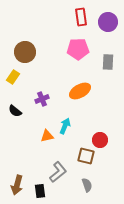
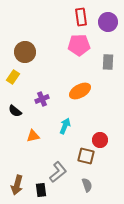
pink pentagon: moved 1 px right, 4 px up
orange triangle: moved 14 px left
black rectangle: moved 1 px right, 1 px up
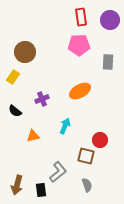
purple circle: moved 2 px right, 2 px up
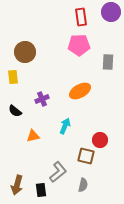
purple circle: moved 1 px right, 8 px up
yellow rectangle: rotated 40 degrees counterclockwise
gray semicircle: moved 4 px left; rotated 32 degrees clockwise
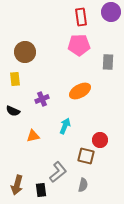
yellow rectangle: moved 2 px right, 2 px down
black semicircle: moved 2 px left; rotated 16 degrees counterclockwise
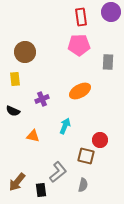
orange triangle: rotated 24 degrees clockwise
brown arrow: moved 3 px up; rotated 24 degrees clockwise
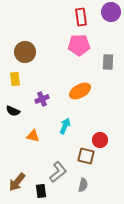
black rectangle: moved 1 px down
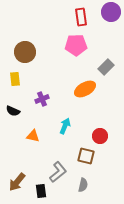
pink pentagon: moved 3 px left
gray rectangle: moved 2 px left, 5 px down; rotated 42 degrees clockwise
orange ellipse: moved 5 px right, 2 px up
red circle: moved 4 px up
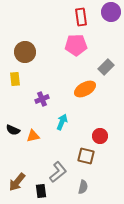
black semicircle: moved 19 px down
cyan arrow: moved 3 px left, 4 px up
orange triangle: rotated 24 degrees counterclockwise
gray semicircle: moved 2 px down
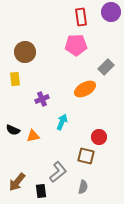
red circle: moved 1 px left, 1 px down
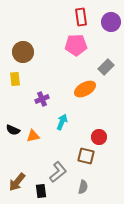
purple circle: moved 10 px down
brown circle: moved 2 px left
